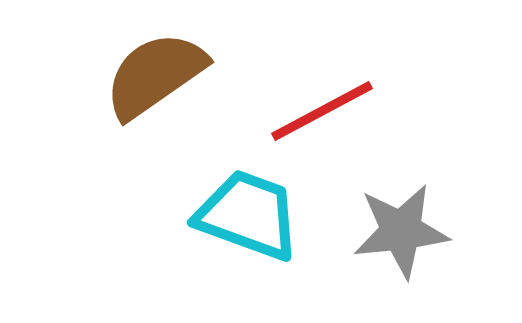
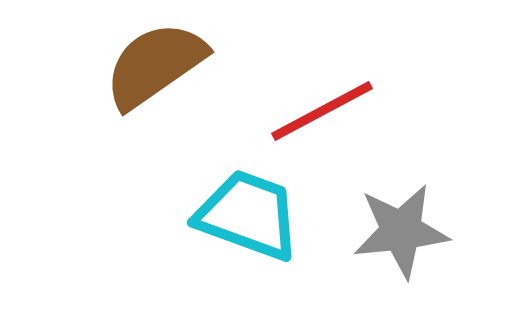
brown semicircle: moved 10 px up
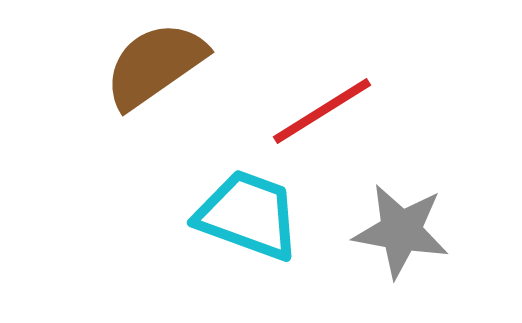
red line: rotated 4 degrees counterclockwise
gray star: rotated 16 degrees clockwise
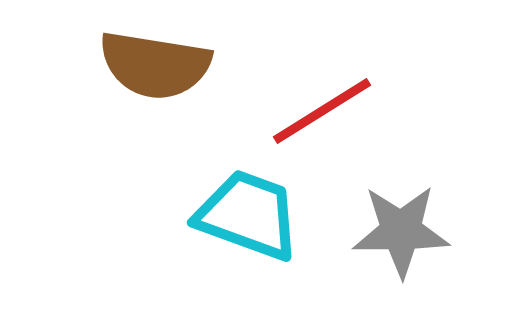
brown semicircle: rotated 136 degrees counterclockwise
gray star: rotated 10 degrees counterclockwise
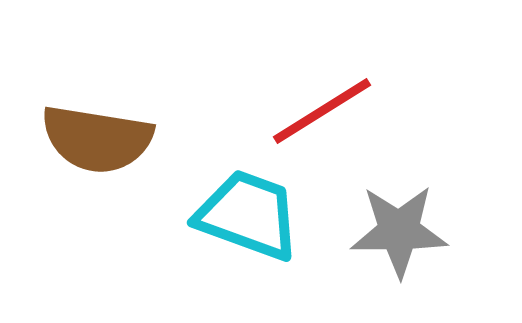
brown semicircle: moved 58 px left, 74 px down
gray star: moved 2 px left
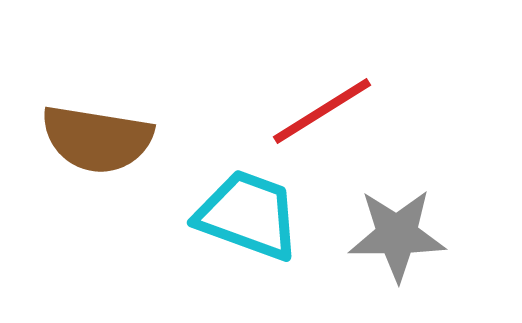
gray star: moved 2 px left, 4 px down
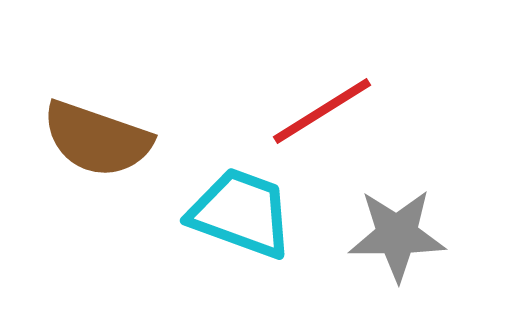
brown semicircle: rotated 10 degrees clockwise
cyan trapezoid: moved 7 px left, 2 px up
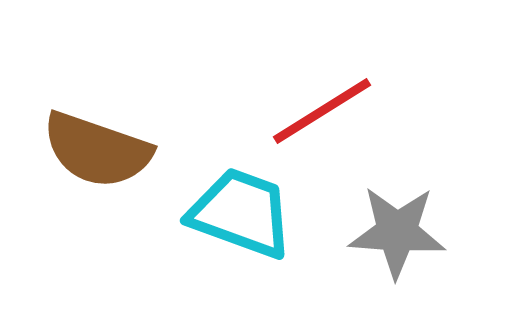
brown semicircle: moved 11 px down
gray star: moved 3 px up; rotated 4 degrees clockwise
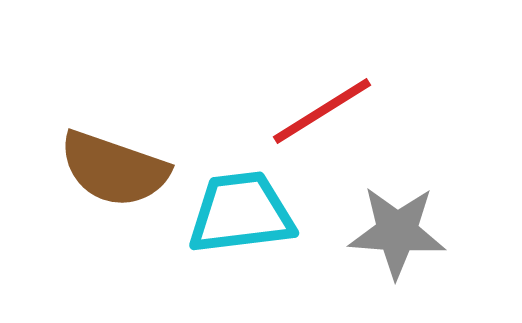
brown semicircle: moved 17 px right, 19 px down
cyan trapezoid: rotated 27 degrees counterclockwise
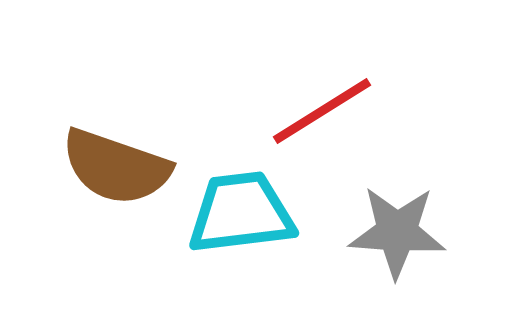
brown semicircle: moved 2 px right, 2 px up
